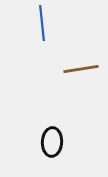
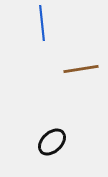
black ellipse: rotated 44 degrees clockwise
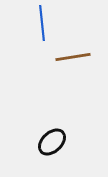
brown line: moved 8 px left, 12 px up
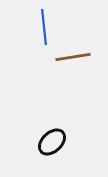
blue line: moved 2 px right, 4 px down
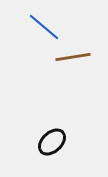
blue line: rotated 44 degrees counterclockwise
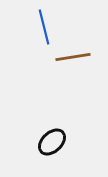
blue line: rotated 36 degrees clockwise
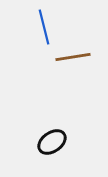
black ellipse: rotated 8 degrees clockwise
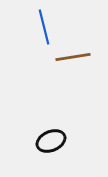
black ellipse: moved 1 px left, 1 px up; rotated 12 degrees clockwise
